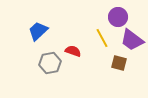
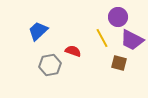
purple trapezoid: rotated 10 degrees counterclockwise
gray hexagon: moved 2 px down
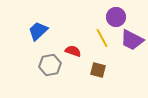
purple circle: moved 2 px left
brown square: moved 21 px left, 7 px down
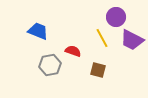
blue trapezoid: rotated 65 degrees clockwise
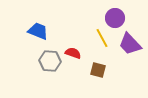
purple circle: moved 1 px left, 1 px down
purple trapezoid: moved 2 px left, 4 px down; rotated 20 degrees clockwise
red semicircle: moved 2 px down
gray hexagon: moved 4 px up; rotated 15 degrees clockwise
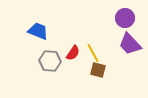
purple circle: moved 10 px right
yellow line: moved 9 px left, 15 px down
red semicircle: rotated 105 degrees clockwise
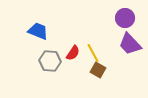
brown square: rotated 14 degrees clockwise
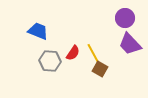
brown square: moved 2 px right, 1 px up
